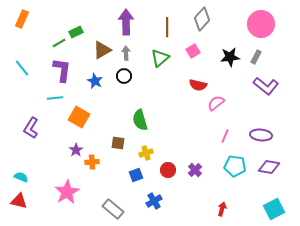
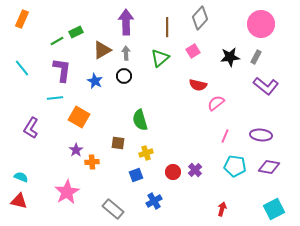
gray diamond at (202, 19): moved 2 px left, 1 px up
green line at (59, 43): moved 2 px left, 2 px up
red circle at (168, 170): moved 5 px right, 2 px down
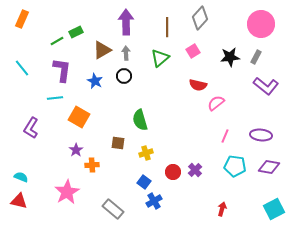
orange cross at (92, 162): moved 3 px down
blue square at (136, 175): moved 8 px right, 7 px down; rotated 32 degrees counterclockwise
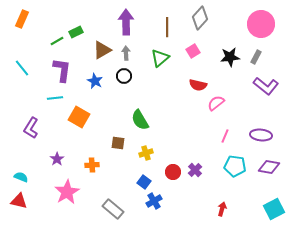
green semicircle at (140, 120): rotated 15 degrees counterclockwise
purple star at (76, 150): moved 19 px left, 9 px down
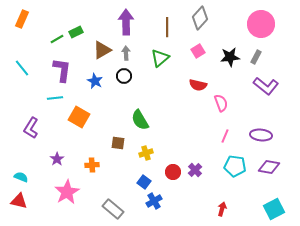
green line at (57, 41): moved 2 px up
pink square at (193, 51): moved 5 px right
pink semicircle at (216, 103): moved 5 px right; rotated 108 degrees clockwise
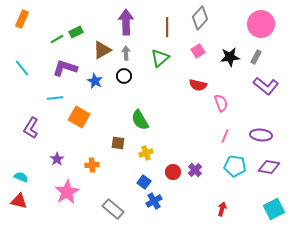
purple L-shape at (62, 70): moved 3 px right, 2 px up; rotated 80 degrees counterclockwise
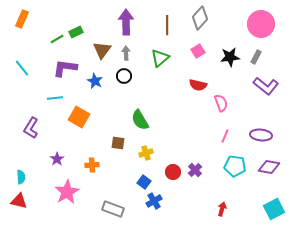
brown line at (167, 27): moved 2 px up
brown triangle at (102, 50): rotated 24 degrees counterclockwise
purple L-shape at (65, 68): rotated 10 degrees counterclockwise
cyan semicircle at (21, 177): rotated 64 degrees clockwise
gray rectangle at (113, 209): rotated 20 degrees counterclockwise
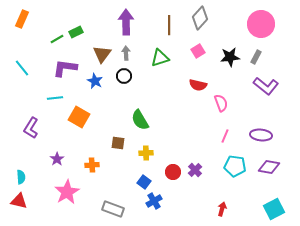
brown line at (167, 25): moved 2 px right
brown triangle at (102, 50): moved 4 px down
green triangle at (160, 58): rotated 24 degrees clockwise
yellow cross at (146, 153): rotated 16 degrees clockwise
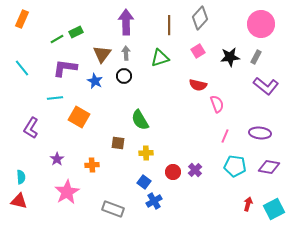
pink semicircle at (221, 103): moved 4 px left, 1 px down
purple ellipse at (261, 135): moved 1 px left, 2 px up
red arrow at (222, 209): moved 26 px right, 5 px up
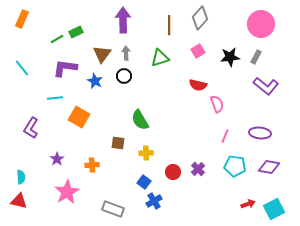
purple arrow at (126, 22): moved 3 px left, 2 px up
purple cross at (195, 170): moved 3 px right, 1 px up
red arrow at (248, 204): rotated 56 degrees clockwise
